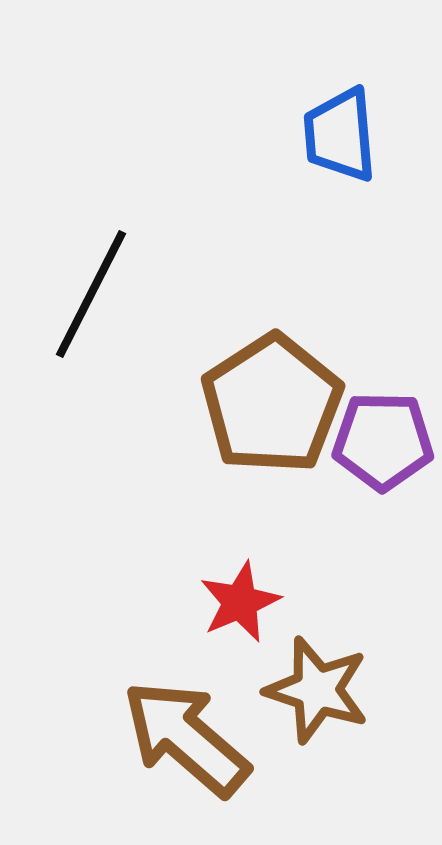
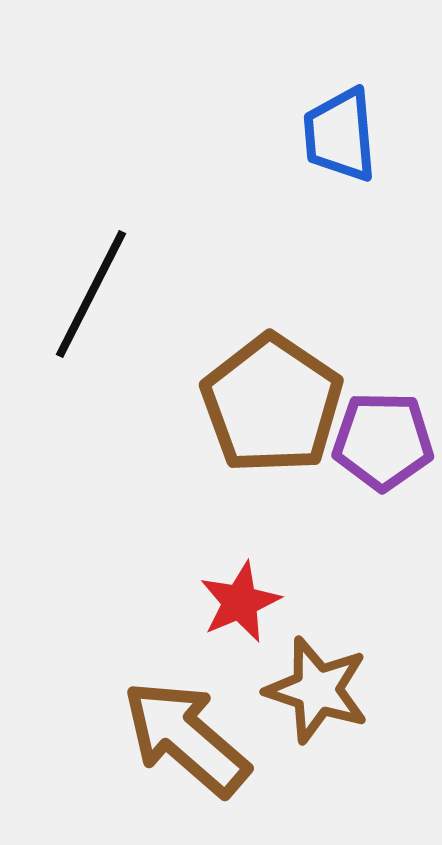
brown pentagon: rotated 5 degrees counterclockwise
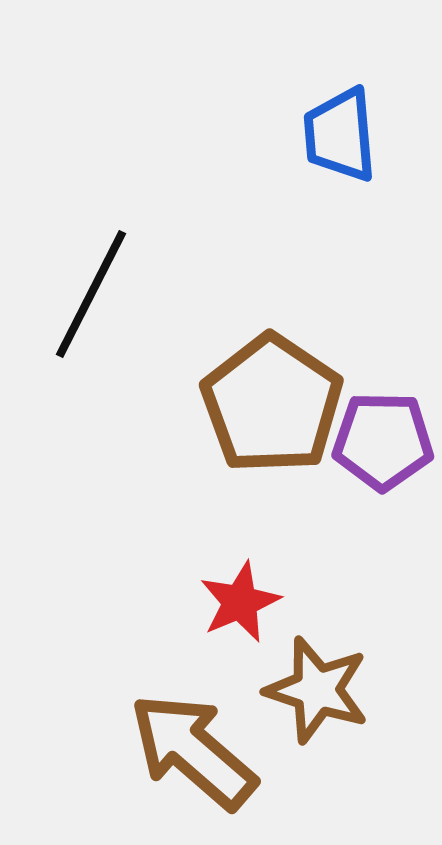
brown arrow: moved 7 px right, 13 px down
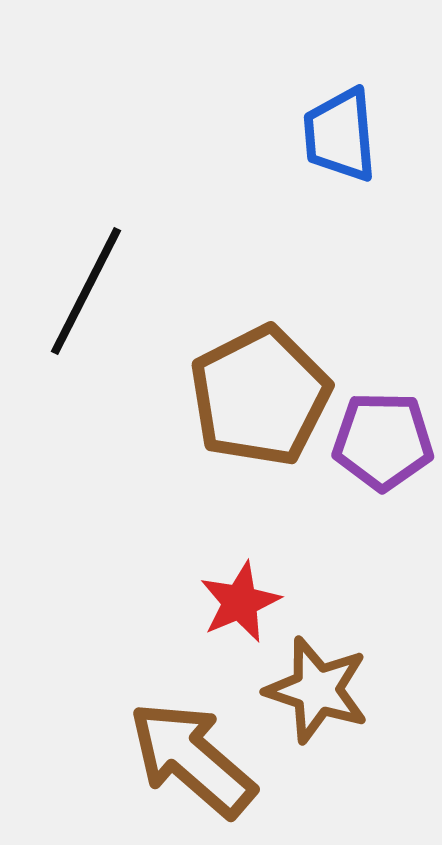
black line: moved 5 px left, 3 px up
brown pentagon: moved 12 px left, 8 px up; rotated 11 degrees clockwise
brown arrow: moved 1 px left, 8 px down
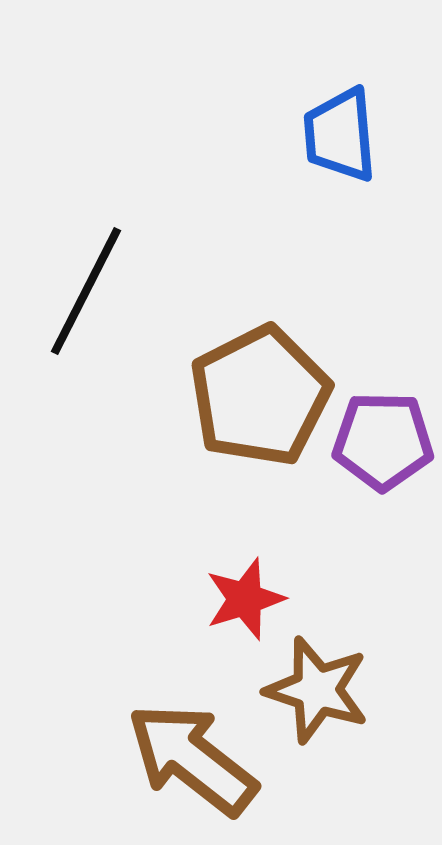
red star: moved 5 px right, 3 px up; rotated 6 degrees clockwise
brown arrow: rotated 3 degrees counterclockwise
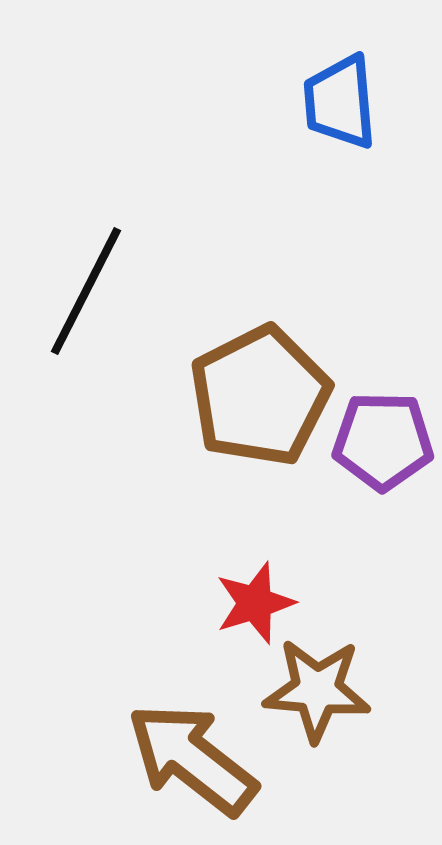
blue trapezoid: moved 33 px up
red star: moved 10 px right, 4 px down
brown star: rotated 13 degrees counterclockwise
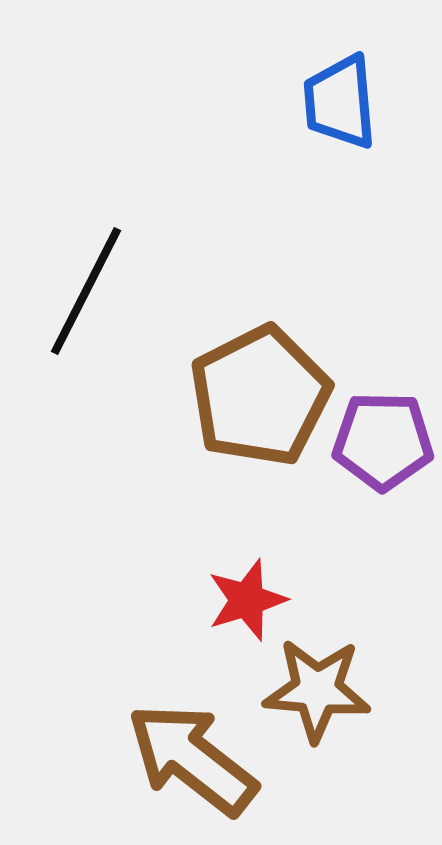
red star: moved 8 px left, 3 px up
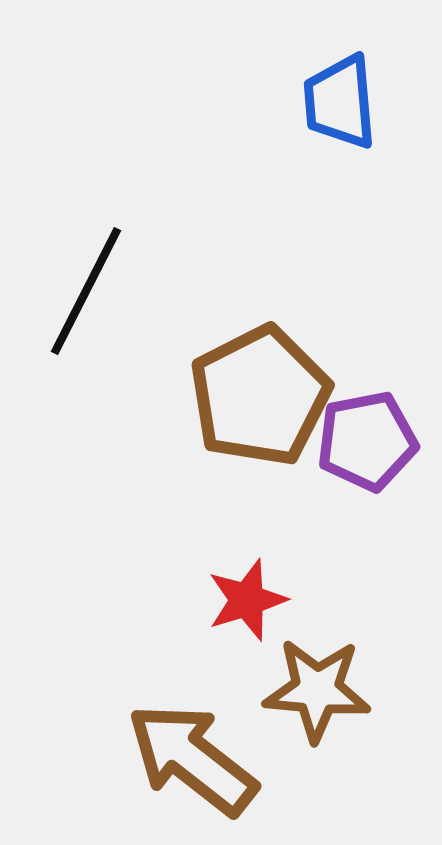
purple pentagon: moved 16 px left; rotated 12 degrees counterclockwise
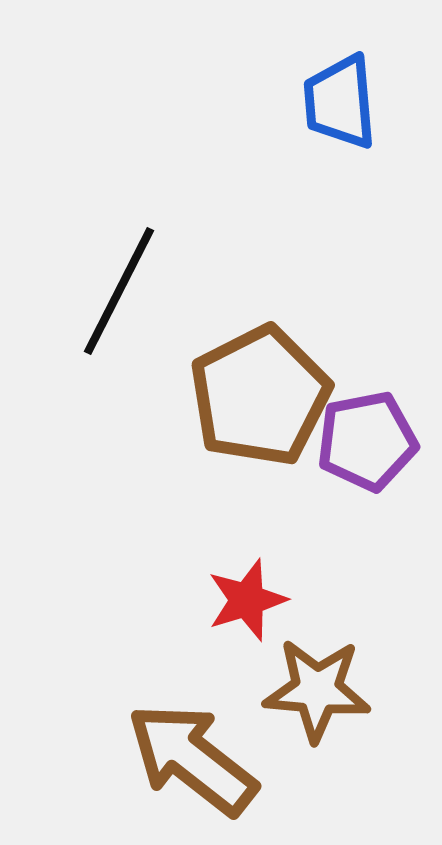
black line: moved 33 px right
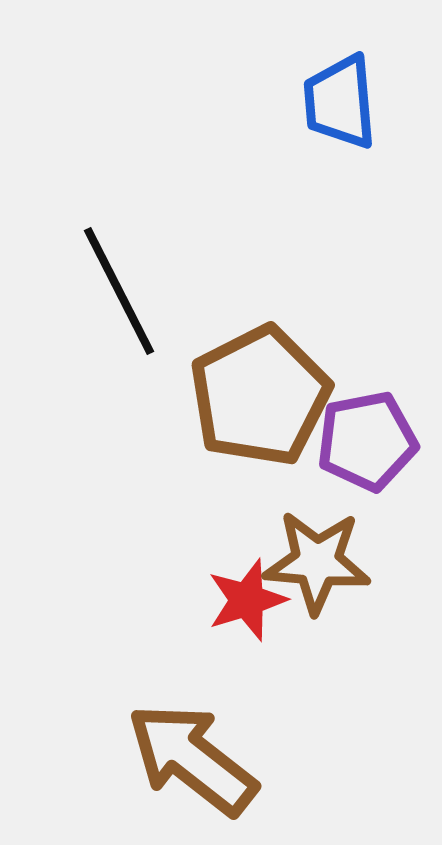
black line: rotated 54 degrees counterclockwise
brown star: moved 128 px up
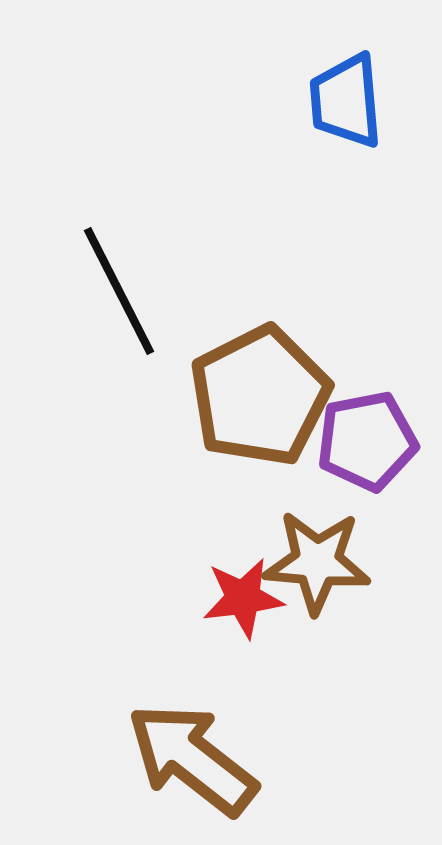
blue trapezoid: moved 6 px right, 1 px up
red star: moved 4 px left, 2 px up; rotated 10 degrees clockwise
